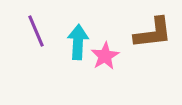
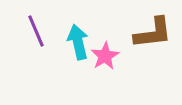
cyan arrow: rotated 16 degrees counterclockwise
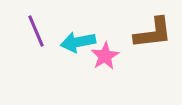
cyan arrow: rotated 88 degrees counterclockwise
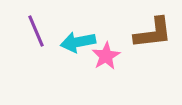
pink star: moved 1 px right
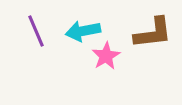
cyan arrow: moved 5 px right, 11 px up
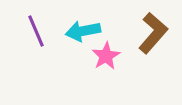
brown L-shape: rotated 42 degrees counterclockwise
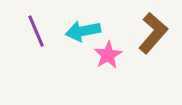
pink star: moved 2 px right, 1 px up
